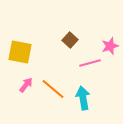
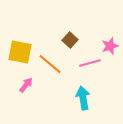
orange line: moved 3 px left, 25 px up
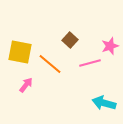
cyan arrow: moved 21 px right, 5 px down; rotated 65 degrees counterclockwise
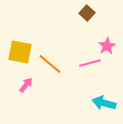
brown square: moved 17 px right, 27 px up
pink star: moved 3 px left; rotated 12 degrees counterclockwise
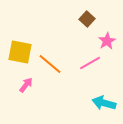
brown square: moved 6 px down
pink star: moved 5 px up
pink line: rotated 15 degrees counterclockwise
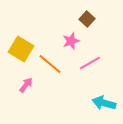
pink star: moved 36 px left; rotated 12 degrees clockwise
yellow square: moved 1 px right, 3 px up; rotated 20 degrees clockwise
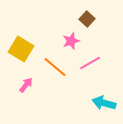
orange line: moved 5 px right, 3 px down
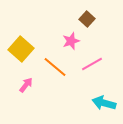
yellow square: rotated 10 degrees clockwise
pink line: moved 2 px right, 1 px down
